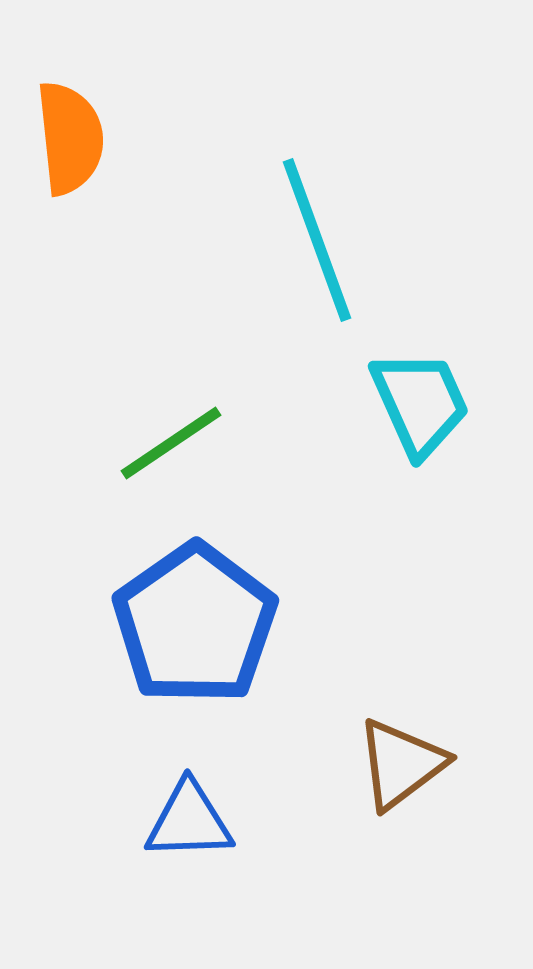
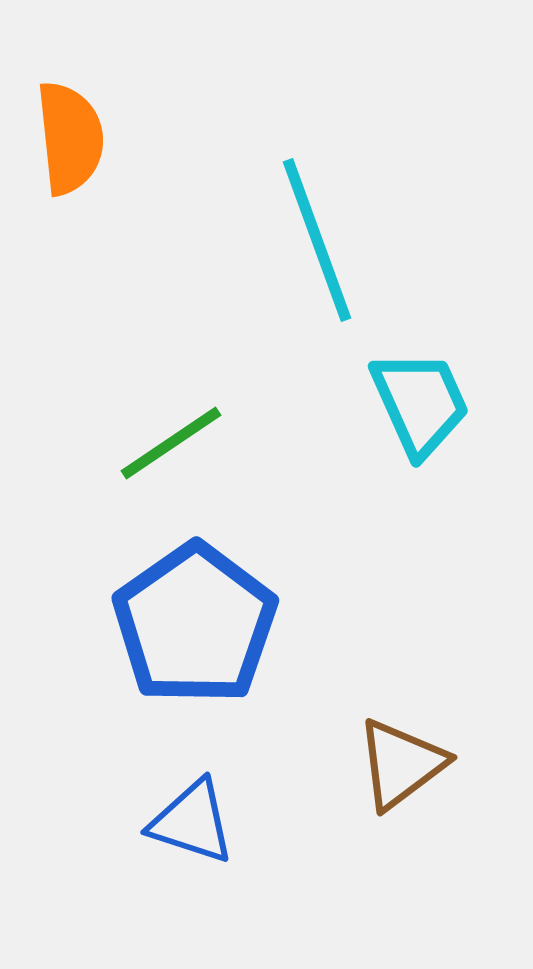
blue triangle: moved 3 px right, 1 px down; rotated 20 degrees clockwise
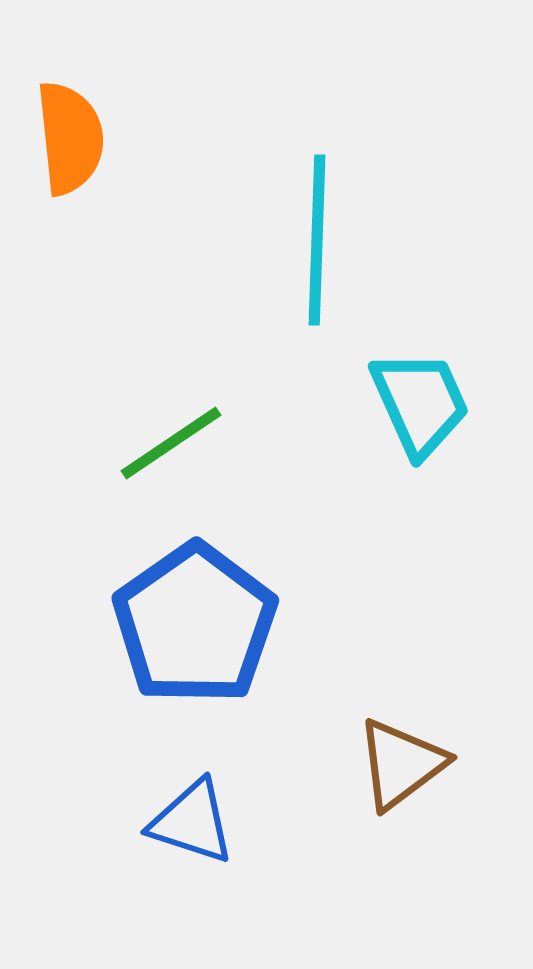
cyan line: rotated 22 degrees clockwise
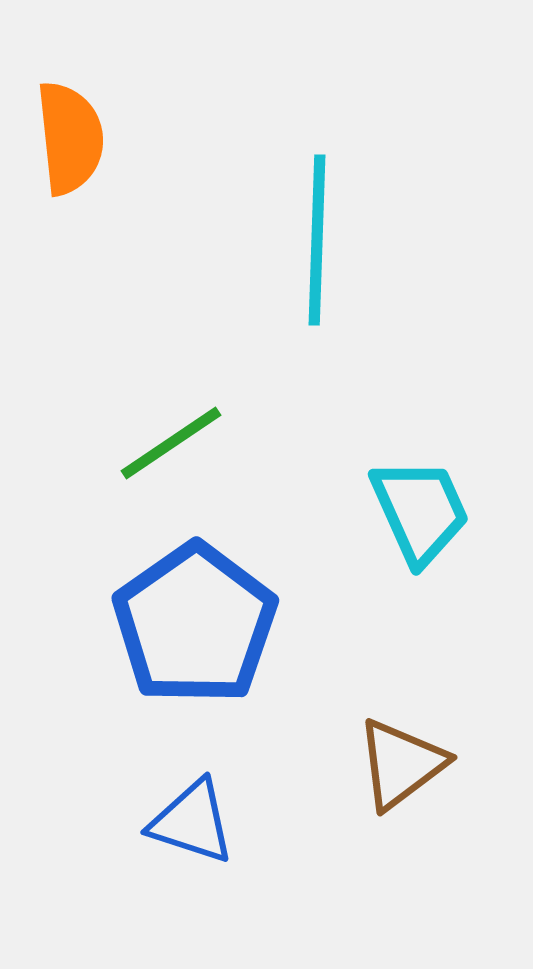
cyan trapezoid: moved 108 px down
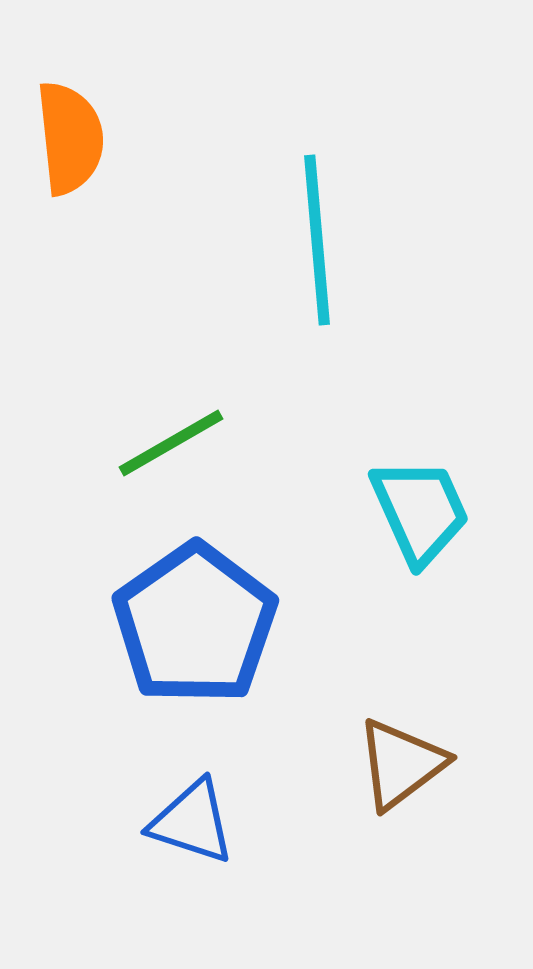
cyan line: rotated 7 degrees counterclockwise
green line: rotated 4 degrees clockwise
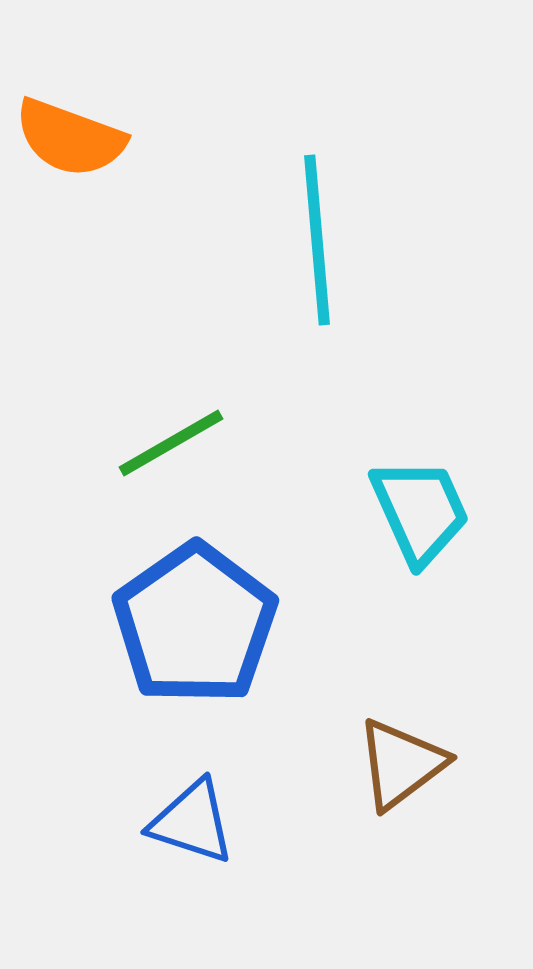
orange semicircle: rotated 116 degrees clockwise
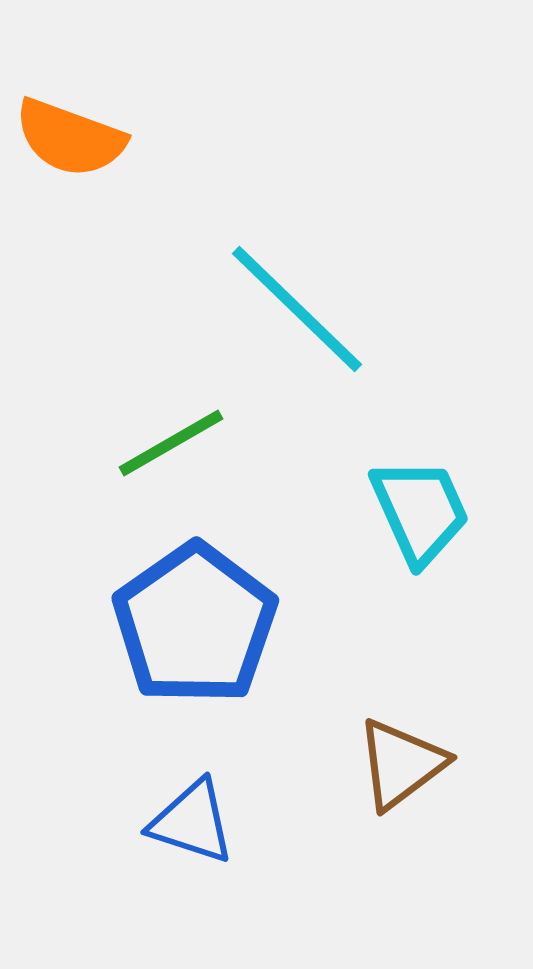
cyan line: moved 20 px left, 69 px down; rotated 41 degrees counterclockwise
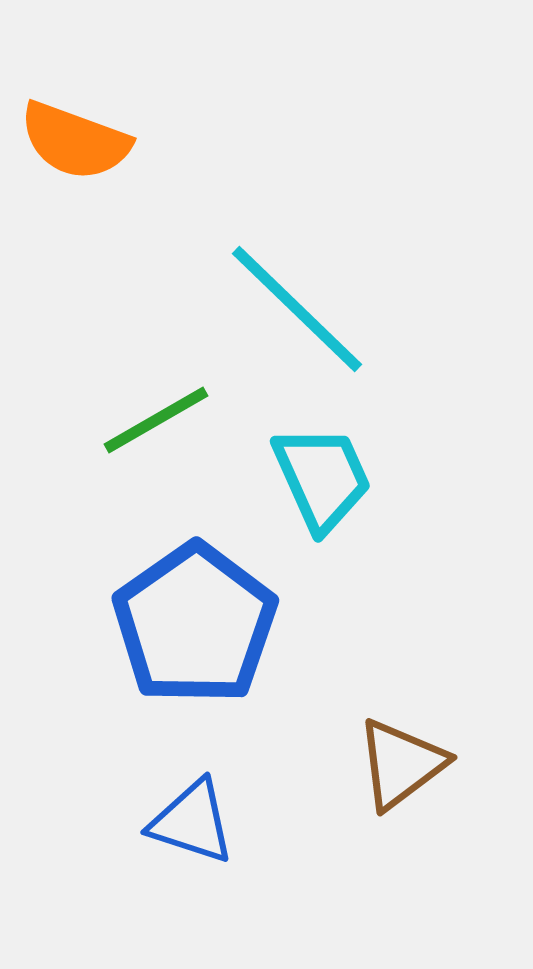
orange semicircle: moved 5 px right, 3 px down
green line: moved 15 px left, 23 px up
cyan trapezoid: moved 98 px left, 33 px up
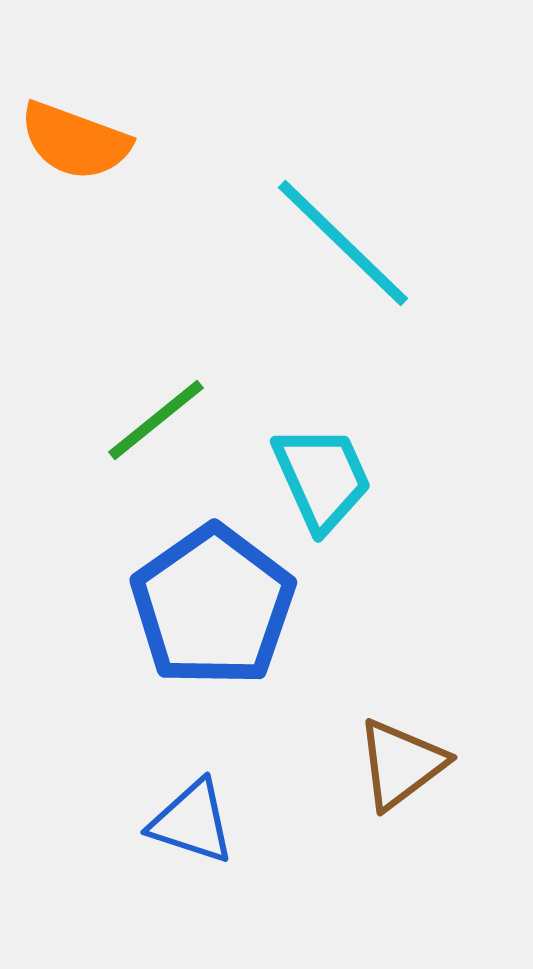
cyan line: moved 46 px right, 66 px up
green line: rotated 9 degrees counterclockwise
blue pentagon: moved 18 px right, 18 px up
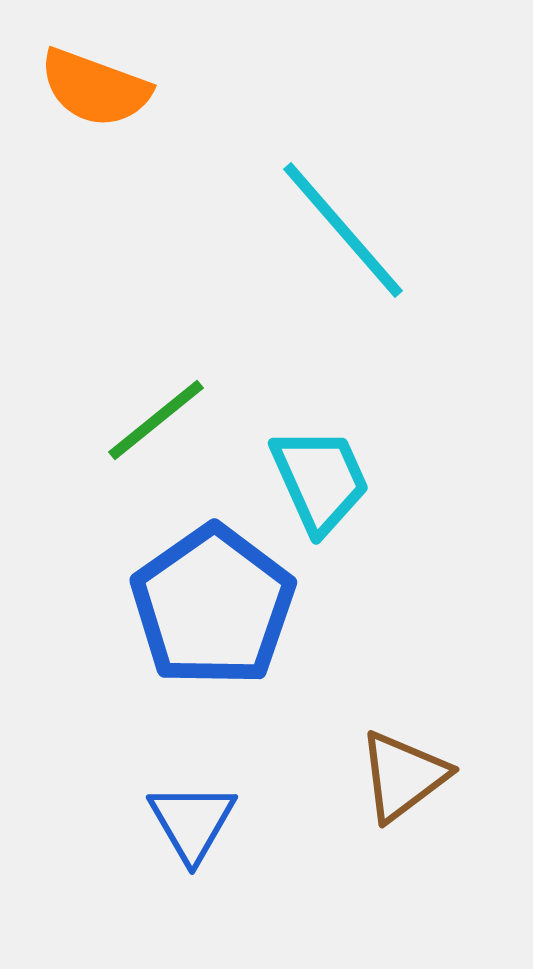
orange semicircle: moved 20 px right, 53 px up
cyan line: moved 13 px up; rotated 5 degrees clockwise
cyan trapezoid: moved 2 px left, 2 px down
brown triangle: moved 2 px right, 12 px down
blue triangle: rotated 42 degrees clockwise
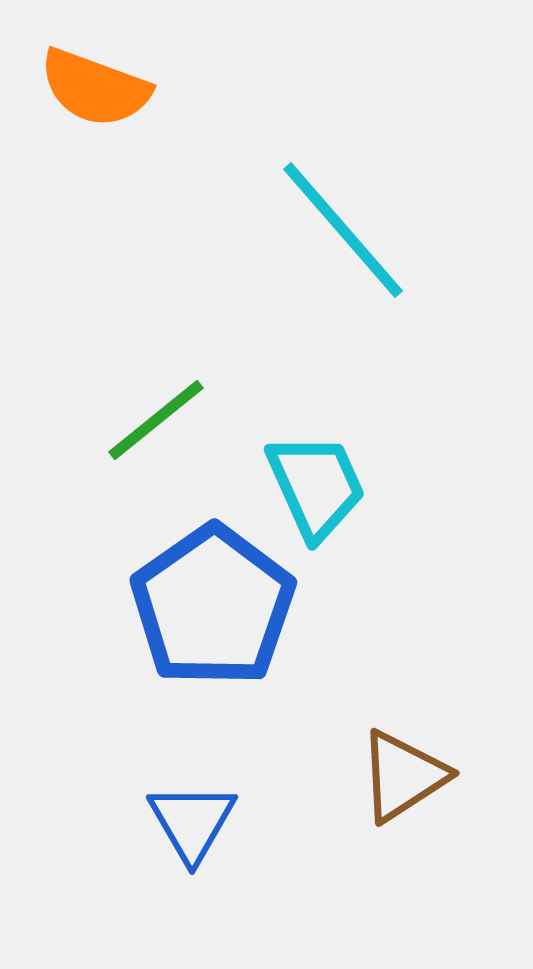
cyan trapezoid: moved 4 px left, 6 px down
brown triangle: rotated 4 degrees clockwise
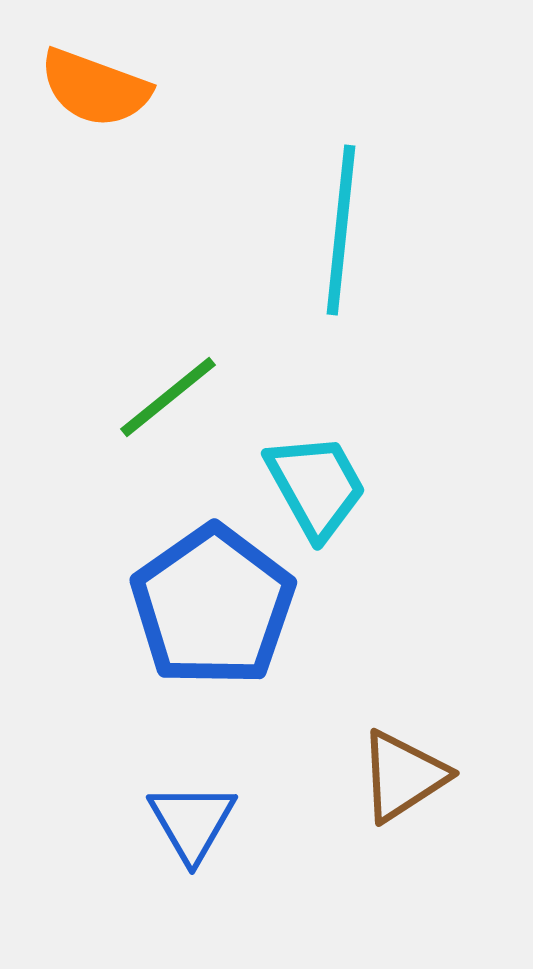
cyan line: moved 2 px left; rotated 47 degrees clockwise
green line: moved 12 px right, 23 px up
cyan trapezoid: rotated 5 degrees counterclockwise
